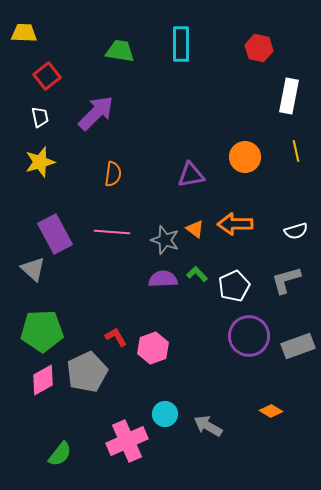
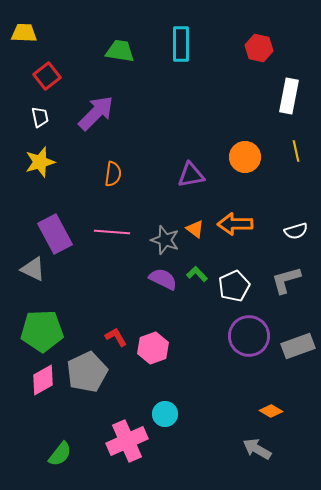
gray triangle: rotated 16 degrees counterclockwise
purple semicircle: rotated 28 degrees clockwise
gray arrow: moved 49 px right, 23 px down
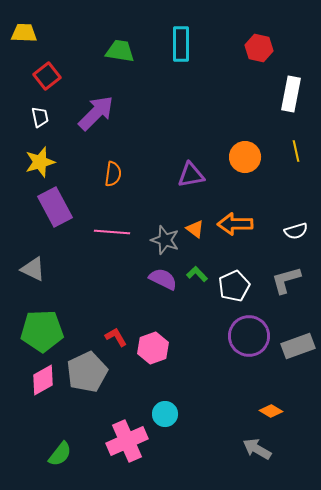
white rectangle: moved 2 px right, 2 px up
purple rectangle: moved 27 px up
